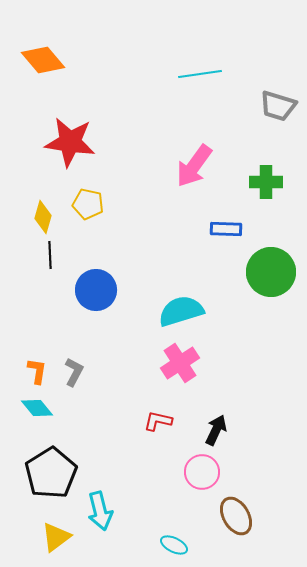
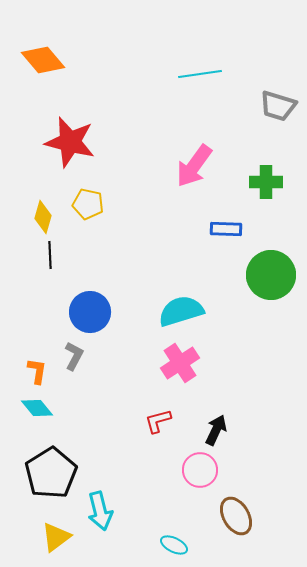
red star: rotated 6 degrees clockwise
green circle: moved 3 px down
blue circle: moved 6 px left, 22 px down
gray L-shape: moved 16 px up
red L-shape: rotated 28 degrees counterclockwise
pink circle: moved 2 px left, 2 px up
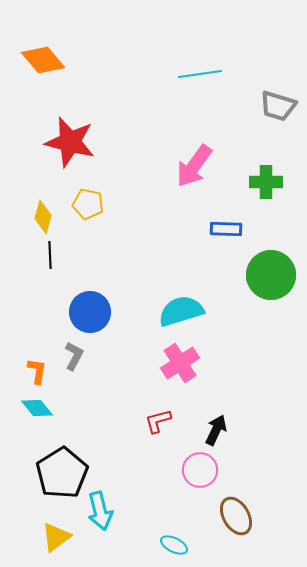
black pentagon: moved 11 px right
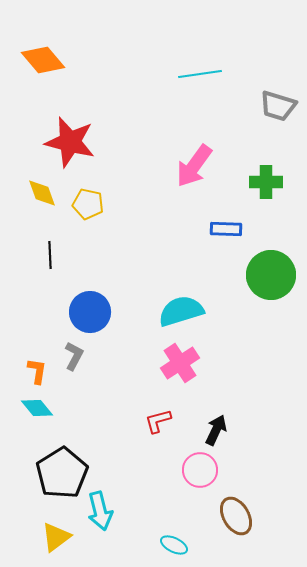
yellow diamond: moved 1 px left, 24 px up; rotated 36 degrees counterclockwise
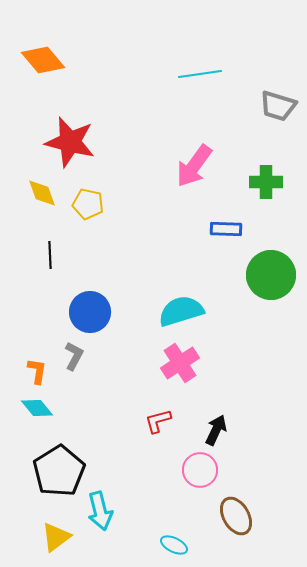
black pentagon: moved 3 px left, 2 px up
